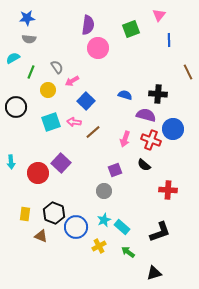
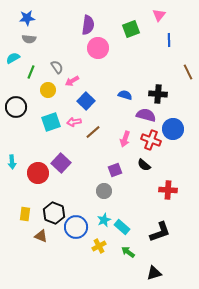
pink arrow at (74, 122): rotated 16 degrees counterclockwise
cyan arrow at (11, 162): moved 1 px right
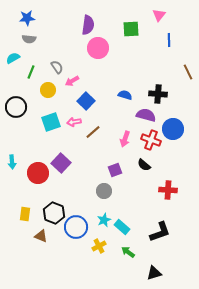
green square at (131, 29): rotated 18 degrees clockwise
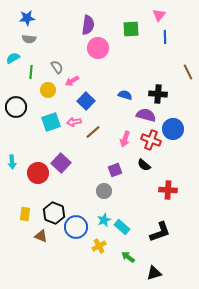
blue line at (169, 40): moved 4 px left, 3 px up
green line at (31, 72): rotated 16 degrees counterclockwise
green arrow at (128, 252): moved 5 px down
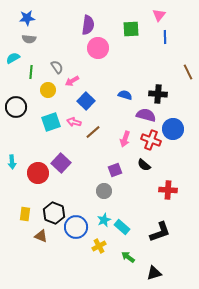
pink arrow at (74, 122): rotated 24 degrees clockwise
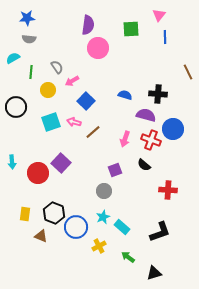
cyan star at (104, 220): moved 1 px left, 3 px up
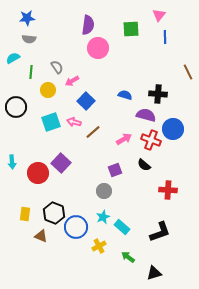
pink arrow at (125, 139): moved 1 px left; rotated 140 degrees counterclockwise
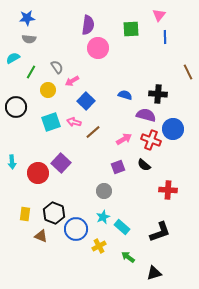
green line at (31, 72): rotated 24 degrees clockwise
purple square at (115, 170): moved 3 px right, 3 px up
blue circle at (76, 227): moved 2 px down
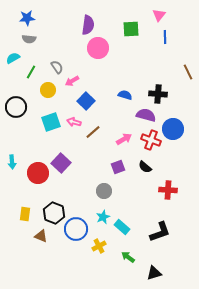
black semicircle at (144, 165): moved 1 px right, 2 px down
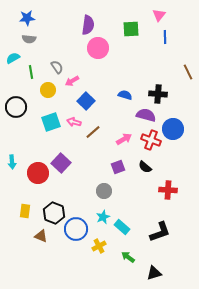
green line at (31, 72): rotated 40 degrees counterclockwise
yellow rectangle at (25, 214): moved 3 px up
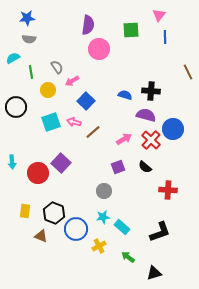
green square at (131, 29): moved 1 px down
pink circle at (98, 48): moved 1 px right, 1 px down
black cross at (158, 94): moved 7 px left, 3 px up
red cross at (151, 140): rotated 24 degrees clockwise
cyan star at (103, 217): rotated 16 degrees clockwise
